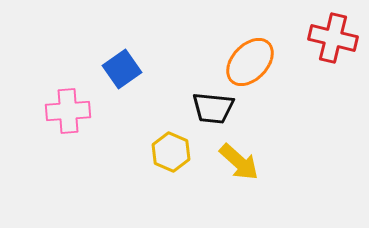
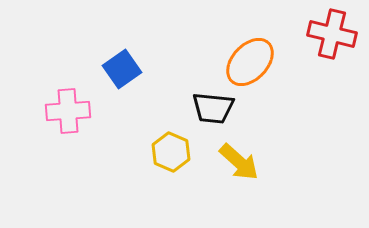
red cross: moved 1 px left, 4 px up
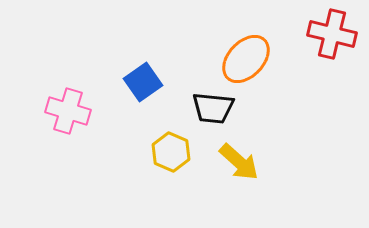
orange ellipse: moved 4 px left, 3 px up
blue square: moved 21 px right, 13 px down
pink cross: rotated 21 degrees clockwise
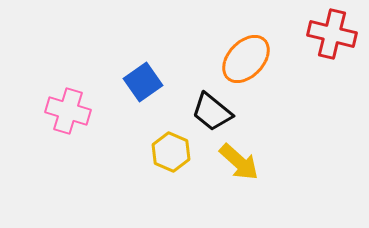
black trapezoid: moved 1 px left, 4 px down; rotated 33 degrees clockwise
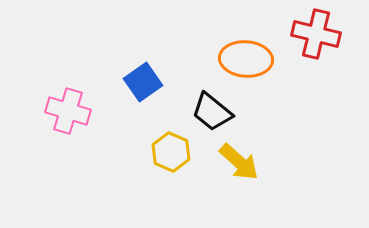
red cross: moved 16 px left
orange ellipse: rotated 51 degrees clockwise
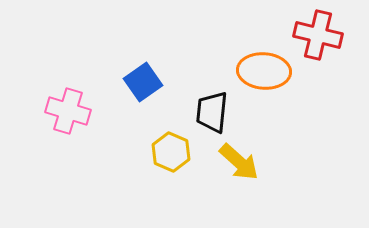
red cross: moved 2 px right, 1 px down
orange ellipse: moved 18 px right, 12 px down
black trapezoid: rotated 57 degrees clockwise
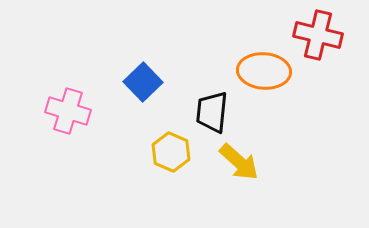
blue square: rotated 9 degrees counterclockwise
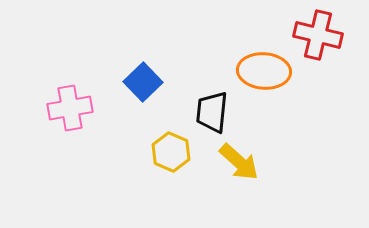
pink cross: moved 2 px right, 3 px up; rotated 27 degrees counterclockwise
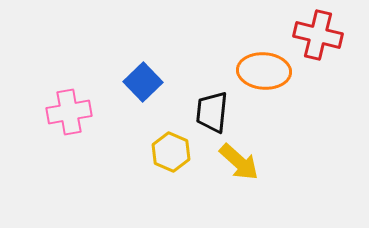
pink cross: moved 1 px left, 4 px down
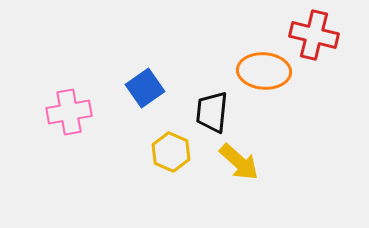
red cross: moved 4 px left
blue square: moved 2 px right, 6 px down; rotated 9 degrees clockwise
